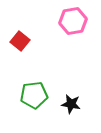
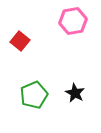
green pentagon: rotated 16 degrees counterclockwise
black star: moved 4 px right, 11 px up; rotated 18 degrees clockwise
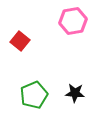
black star: rotated 24 degrees counterclockwise
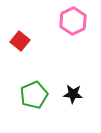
pink hexagon: rotated 16 degrees counterclockwise
black star: moved 2 px left, 1 px down
